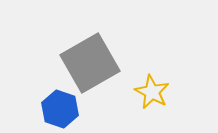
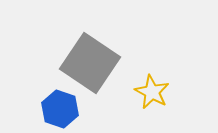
gray square: rotated 26 degrees counterclockwise
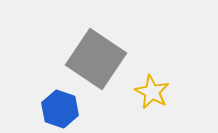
gray square: moved 6 px right, 4 px up
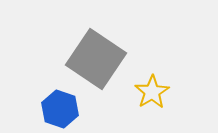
yellow star: rotated 12 degrees clockwise
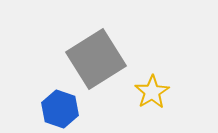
gray square: rotated 24 degrees clockwise
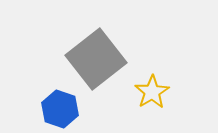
gray square: rotated 6 degrees counterclockwise
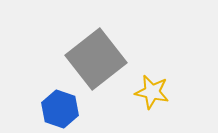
yellow star: rotated 28 degrees counterclockwise
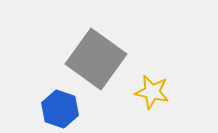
gray square: rotated 16 degrees counterclockwise
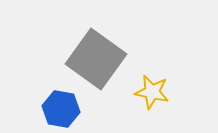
blue hexagon: moved 1 px right; rotated 9 degrees counterclockwise
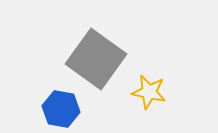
yellow star: moved 3 px left
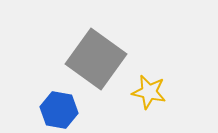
blue hexagon: moved 2 px left, 1 px down
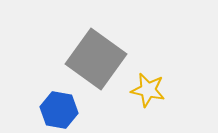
yellow star: moved 1 px left, 2 px up
